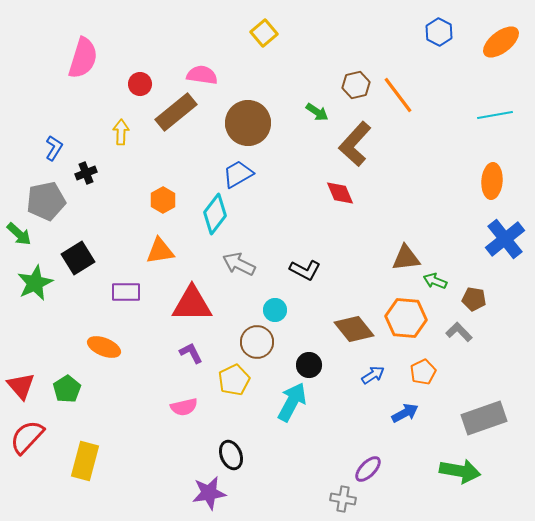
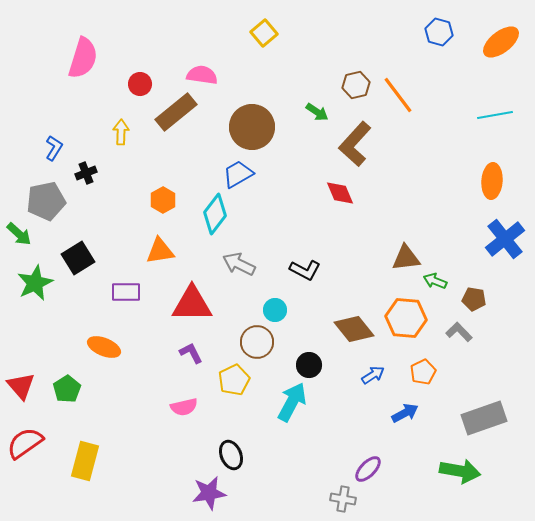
blue hexagon at (439, 32): rotated 12 degrees counterclockwise
brown circle at (248, 123): moved 4 px right, 4 px down
red semicircle at (27, 437): moved 2 px left, 6 px down; rotated 12 degrees clockwise
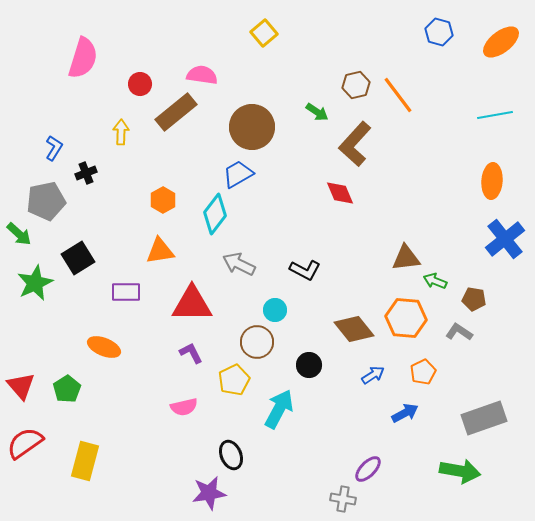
gray L-shape at (459, 332): rotated 12 degrees counterclockwise
cyan arrow at (292, 402): moved 13 px left, 7 px down
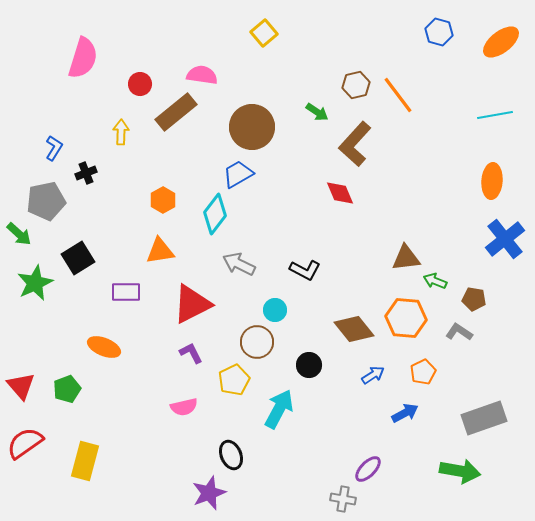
red triangle at (192, 304): rotated 27 degrees counterclockwise
green pentagon at (67, 389): rotated 12 degrees clockwise
purple star at (209, 493): rotated 12 degrees counterclockwise
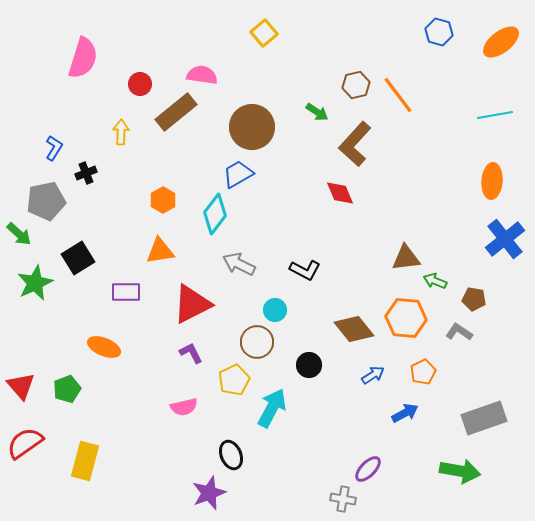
cyan arrow at (279, 409): moved 7 px left, 1 px up
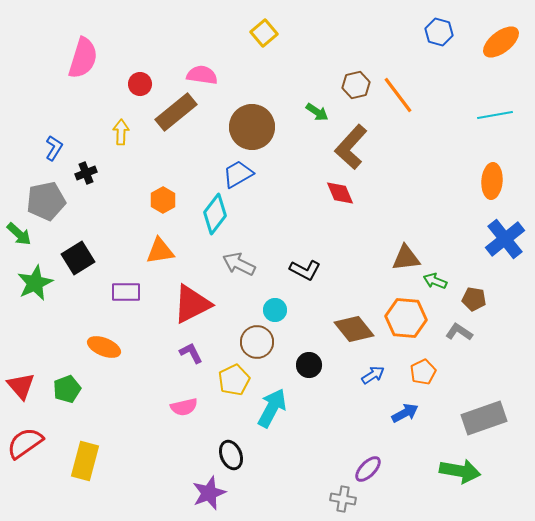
brown L-shape at (355, 144): moved 4 px left, 3 px down
